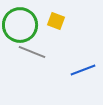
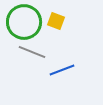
green circle: moved 4 px right, 3 px up
blue line: moved 21 px left
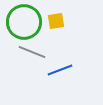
yellow square: rotated 30 degrees counterclockwise
blue line: moved 2 px left
